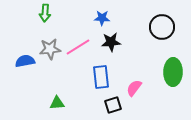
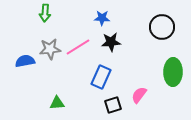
blue rectangle: rotated 30 degrees clockwise
pink semicircle: moved 5 px right, 7 px down
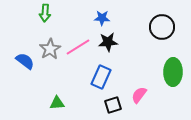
black star: moved 3 px left
gray star: rotated 25 degrees counterclockwise
blue semicircle: rotated 48 degrees clockwise
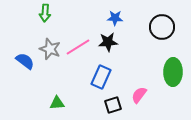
blue star: moved 13 px right
gray star: rotated 20 degrees counterclockwise
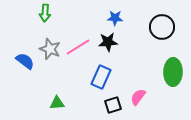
pink semicircle: moved 1 px left, 2 px down
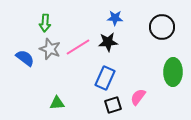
green arrow: moved 10 px down
blue semicircle: moved 3 px up
blue rectangle: moved 4 px right, 1 px down
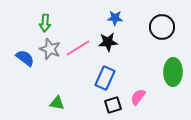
pink line: moved 1 px down
green triangle: rotated 14 degrees clockwise
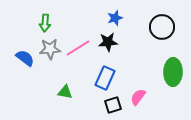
blue star: rotated 21 degrees counterclockwise
gray star: rotated 25 degrees counterclockwise
green triangle: moved 8 px right, 11 px up
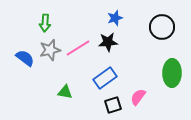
gray star: moved 1 px down; rotated 10 degrees counterclockwise
green ellipse: moved 1 px left, 1 px down
blue rectangle: rotated 30 degrees clockwise
